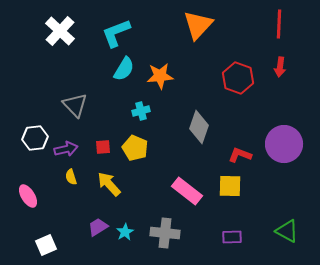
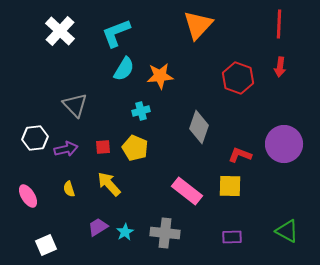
yellow semicircle: moved 2 px left, 12 px down
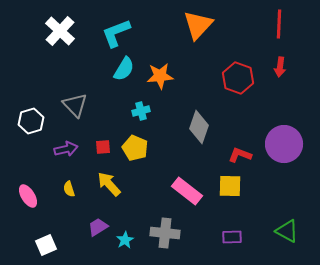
white hexagon: moved 4 px left, 17 px up; rotated 10 degrees counterclockwise
cyan star: moved 8 px down
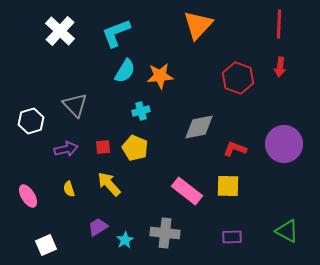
cyan semicircle: moved 1 px right, 2 px down
gray diamond: rotated 60 degrees clockwise
red L-shape: moved 5 px left, 6 px up
yellow square: moved 2 px left
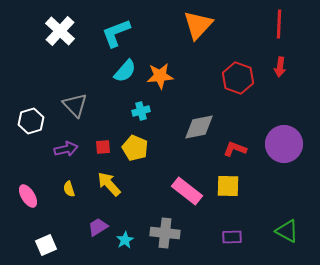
cyan semicircle: rotated 10 degrees clockwise
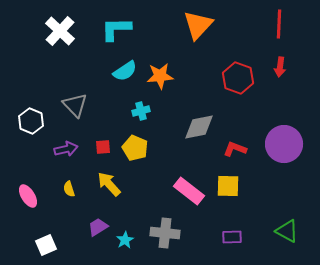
cyan L-shape: moved 4 px up; rotated 20 degrees clockwise
cyan semicircle: rotated 15 degrees clockwise
white hexagon: rotated 20 degrees counterclockwise
pink rectangle: moved 2 px right
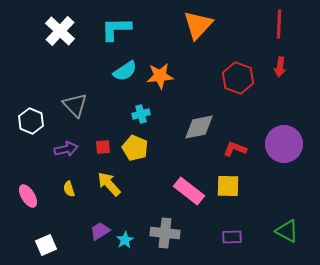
cyan cross: moved 3 px down
purple trapezoid: moved 2 px right, 4 px down
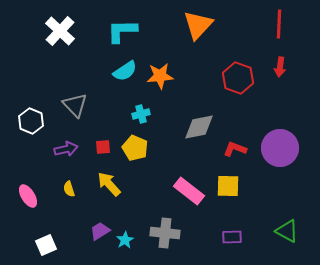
cyan L-shape: moved 6 px right, 2 px down
purple circle: moved 4 px left, 4 px down
